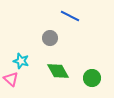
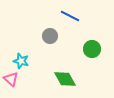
gray circle: moved 2 px up
green diamond: moved 7 px right, 8 px down
green circle: moved 29 px up
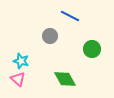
pink triangle: moved 7 px right
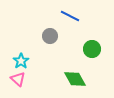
cyan star: rotated 21 degrees clockwise
green diamond: moved 10 px right
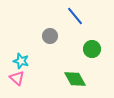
blue line: moved 5 px right; rotated 24 degrees clockwise
cyan star: rotated 21 degrees counterclockwise
pink triangle: moved 1 px left, 1 px up
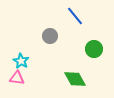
green circle: moved 2 px right
cyan star: rotated 14 degrees clockwise
pink triangle: rotated 35 degrees counterclockwise
